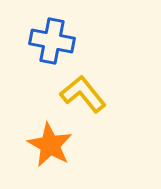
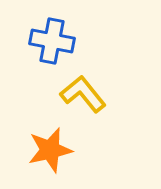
orange star: moved 5 px down; rotated 30 degrees clockwise
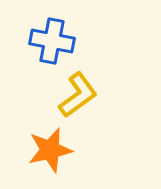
yellow L-shape: moved 5 px left, 1 px down; rotated 93 degrees clockwise
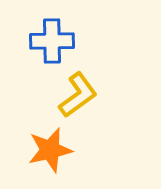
blue cross: rotated 12 degrees counterclockwise
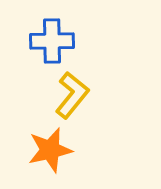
yellow L-shape: moved 6 px left; rotated 15 degrees counterclockwise
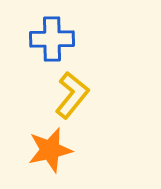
blue cross: moved 2 px up
